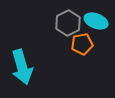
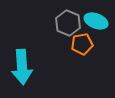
gray hexagon: rotated 10 degrees counterclockwise
cyan arrow: rotated 12 degrees clockwise
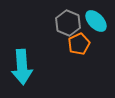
cyan ellipse: rotated 25 degrees clockwise
orange pentagon: moved 3 px left; rotated 15 degrees counterclockwise
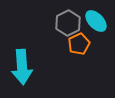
gray hexagon: rotated 10 degrees clockwise
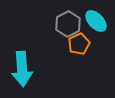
gray hexagon: moved 1 px down
cyan arrow: moved 2 px down
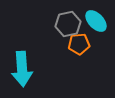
gray hexagon: rotated 15 degrees clockwise
orange pentagon: rotated 20 degrees clockwise
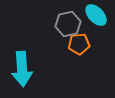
cyan ellipse: moved 6 px up
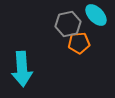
orange pentagon: moved 1 px up
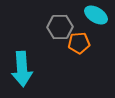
cyan ellipse: rotated 15 degrees counterclockwise
gray hexagon: moved 8 px left, 3 px down; rotated 10 degrees clockwise
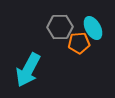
cyan ellipse: moved 3 px left, 13 px down; rotated 30 degrees clockwise
cyan arrow: moved 6 px right, 1 px down; rotated 32 degrees clockwise
